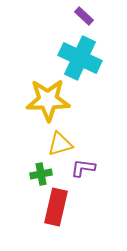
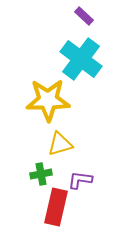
cyan cross: moved 1 px right, 1 px down; rotated 12 degrees clockwise
purple L-shape: moved 3 px left, 12 px down
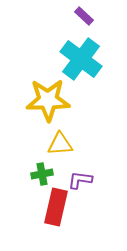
yellow triangle: rotated 12 degrees clockwise
green cross: moved 1 px right
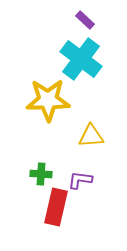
purple rectangle: moved 1 px right, 4 px down
yellow triangle: moved 31 px right, 8 px up
green cross: moved 1 px left; rotated 15 degrees clockwise
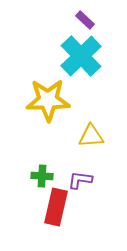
cyan cross: moved 3 px up; rotated 9 degrees clockwise
green cross: moved 1 px right, 2 px down
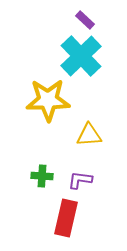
yellow triangle: moved 2 px left, 1 px up
red rectangle: moved 10 px right, 11 px down
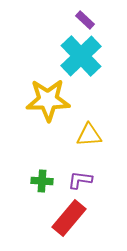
green cross: moved 5 px down
red rectangle: moved 3 px right; rotated 27 degrees clockwise
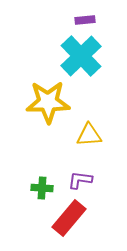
purple rectangle: rotated 48 degrees counterclockwise
yellow star: moved 2 px down
green cross: moved 7 px down
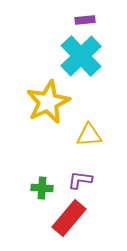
yellow star: rotated 24 degrees counterclockwise
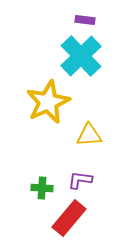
purple rectangle: rotated 12 degrees clockwise
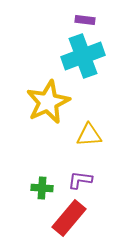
cyan cross: moved 2 px right; rotated 24 degrees clockwise
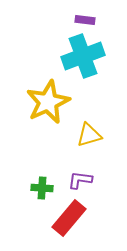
yellow triangle: rotated 12 degrees counterclockwise
